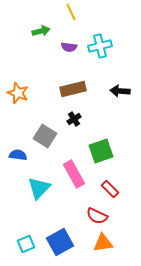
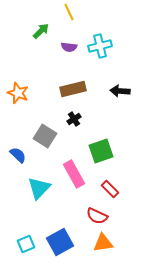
yellow line: moved 2 px left
green arrow: rotated 30 degrees counterclockwise
blue semicircle: rotated 36 degrees clockwise
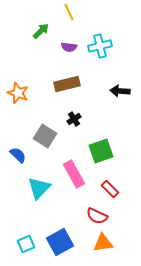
brown rectangle: moved 6 px left, 5 px up
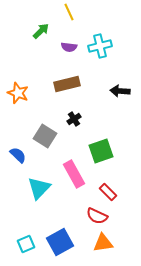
red rectangle: moved 2 px left, 3 px down
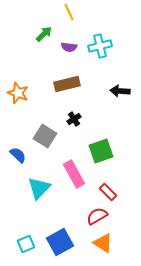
green arrow: moved 3 px right, 3 px down
red semicircle: rotated 125 degrees clockwise
orange triangle: rotated 40 degrees clockwise
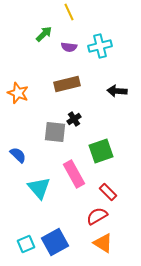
black arrow: moved 3 px left
gray square: moved 10 px right, 4 px up; rotated 25 degrees counterclockwise
cyan triangle: rotated 25 degrees counterclockwise
blue square: moved 5 px left
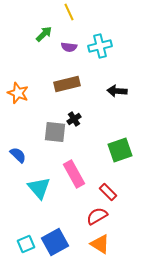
green square: moved 19 px right, 1 px up
orange triangle: moved 3 px left, 1 px down
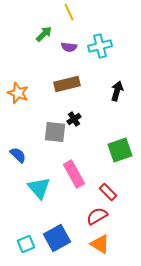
black arrow: rotated 102 degrees clockwise
blue square: moved 2 px right, 4 px up
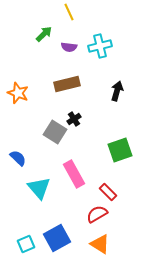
gray square: rotated 25 degrees clockwise
blue semicircle: moved 3 px down
red semicircle: moved 2 px up
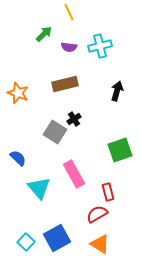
brown rectangle: moved 2 px left
red rectangle: rotated 30 degrees clockwise
cyan square: moved 2 px up; rotated 24 degrees counterclockwise
